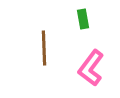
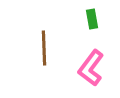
green rectangle: moved 9 px right
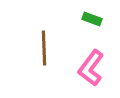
green rectangle: rotated 60 degrees counterclockwise
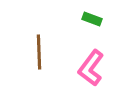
brown line: moved 5 px left, 4 px down
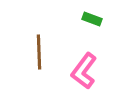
pink L-shape: moved 7 px left, 3 px down
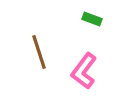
brown line: rotated 16 degrees counterclockwise
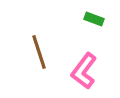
green rectangle: moved 2 px right
